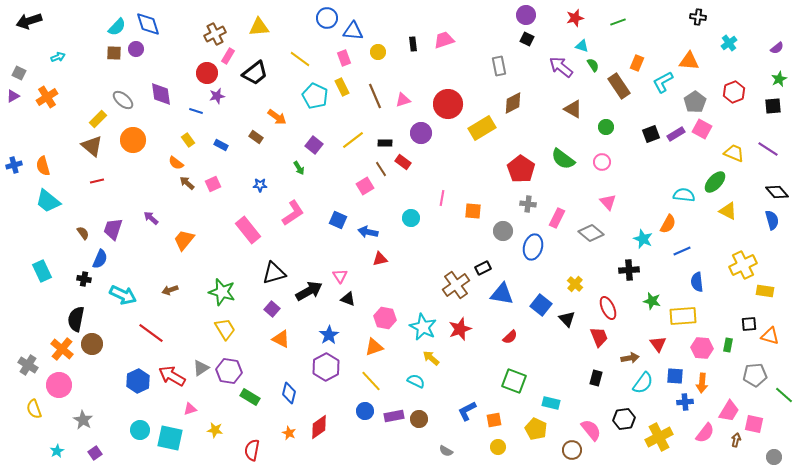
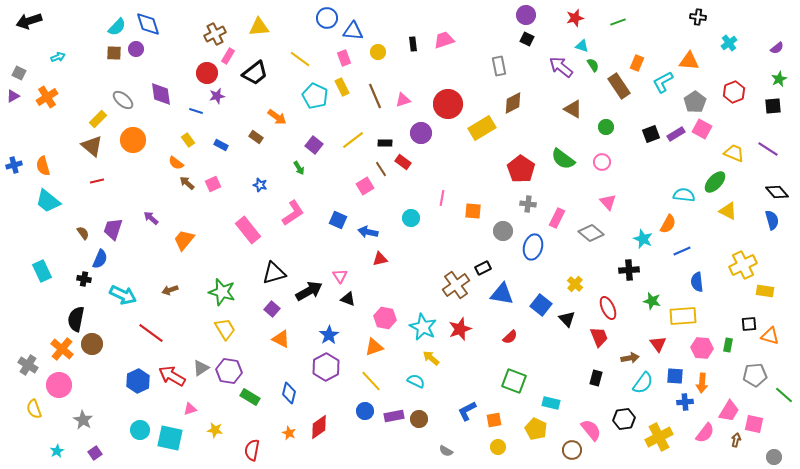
blue star at (260, 185): rotated 16 degrees clockwise
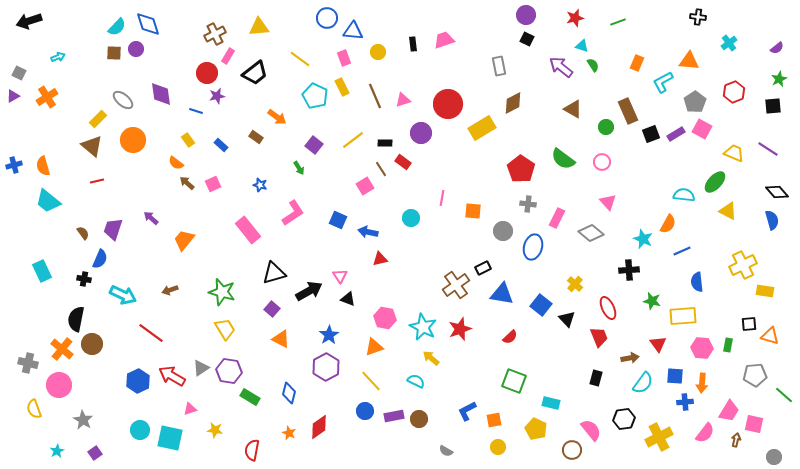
brown rectangle at (619, 86): moved 9 px right, 25 px down; rotated 10 degrees clockwise
blue rectangle at (221, 145): rotated 16 degrees clockwise
gray cross at (28, 365): moved 2 px up; rotated 18 degrees counterclockwise
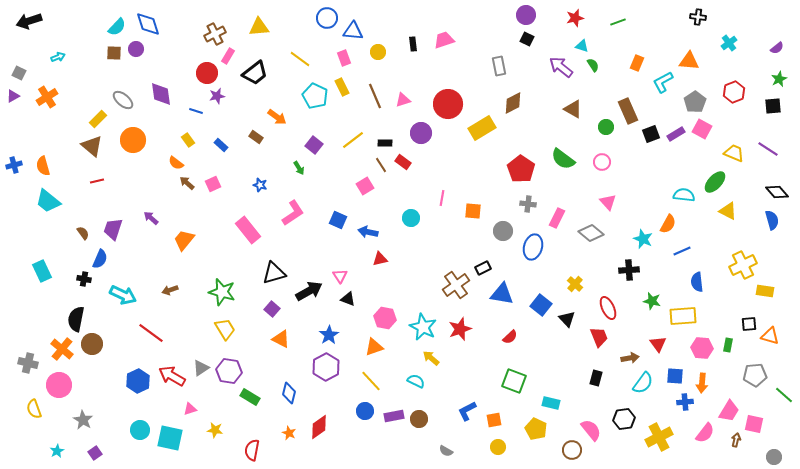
brown line at (381, 169): moved 4 px up
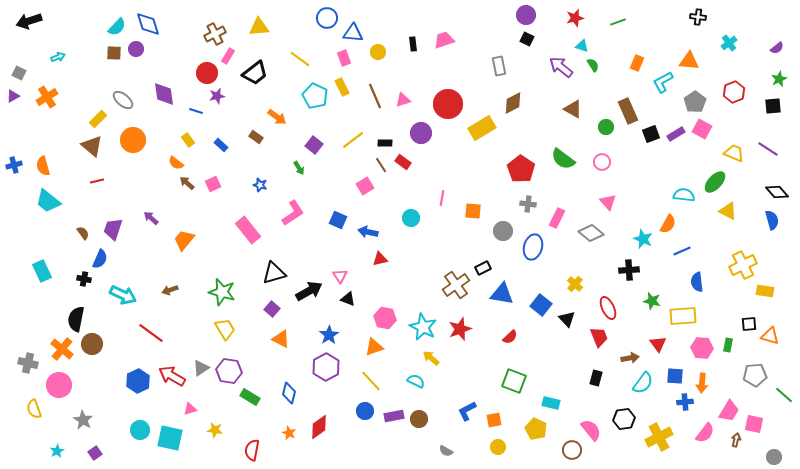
blue triangle at (353, 31): moved 2 px down
purple diamond at (161, 94): moved 3 px right
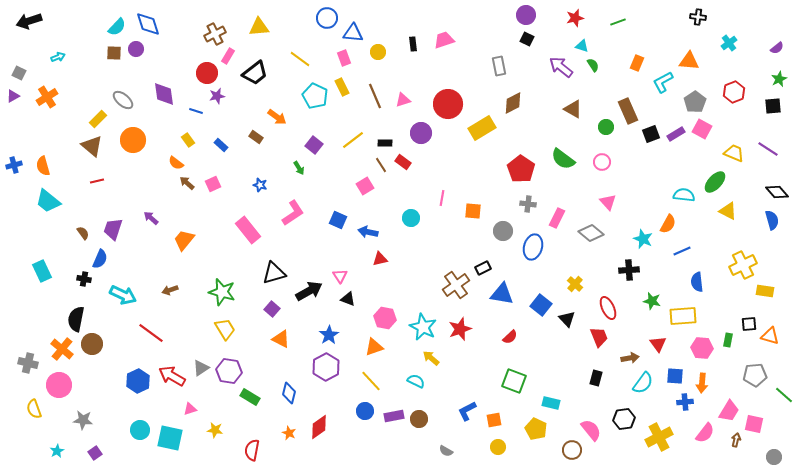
green rectangle at (728, 345): moved 5 px up
gray star at (83, 420): rotated 24 degrees counterclockwise
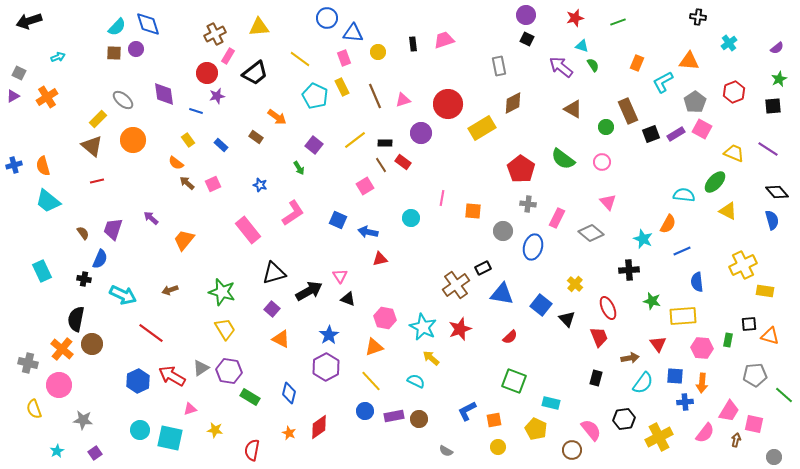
yellow line at (353, 140): moved 2 px right
